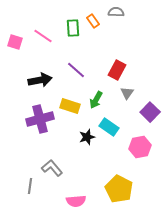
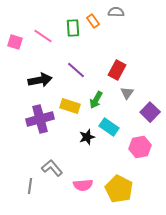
pink semicircle: moved 7 px right, 16 px up
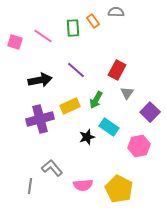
yellow rectangle: rotated 42 degrees counterclockwise
pink hexagon: moved 1 px left, 1 px up
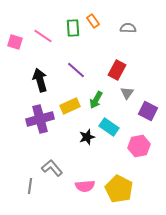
gray semicircle: moved 12 px right, 16 px down
black arrow: rotated 95 degrees counterclockwise
purple square: moved 2 px left, 1 px up; rotated 18 degrees counterclockwise
pink semicircle: moved 2 px right, 1 px down
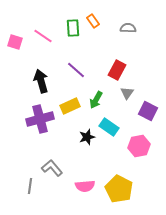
black arrow: moved 1 px right, 1 px down
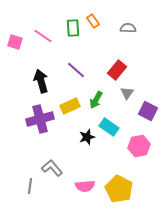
red rectangle: rotated 12 degrees clockwise
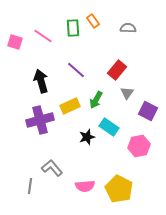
purple cross: moved 1 px down
